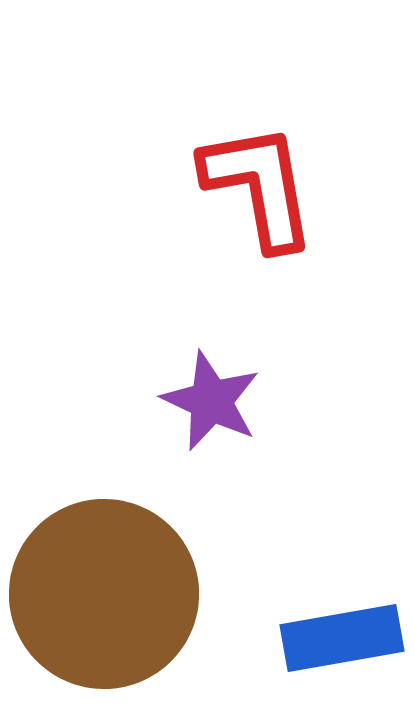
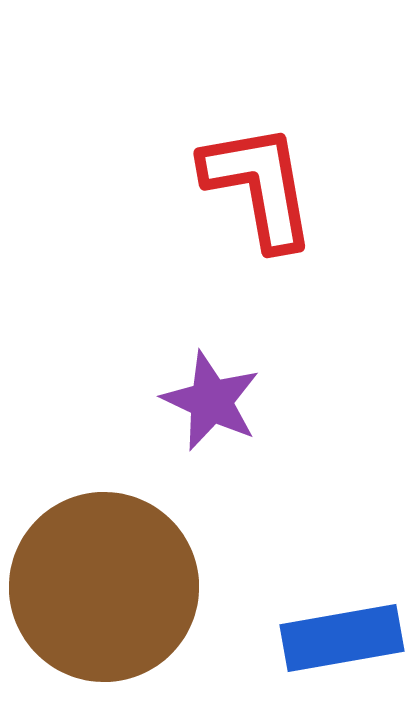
brown circle: moved 7 px up
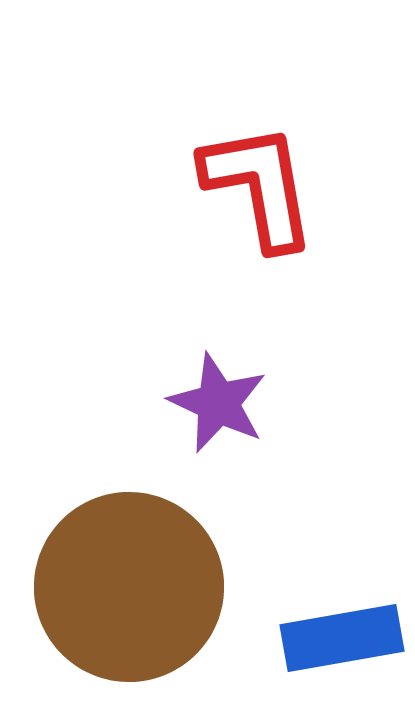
purple star: moved 7 px right, 2 px down
brown circle: moved 25 px right
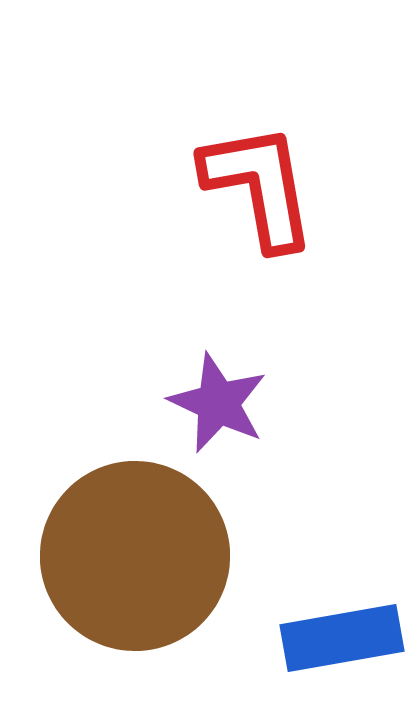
brown circle: moved 6 px right, 31 px up
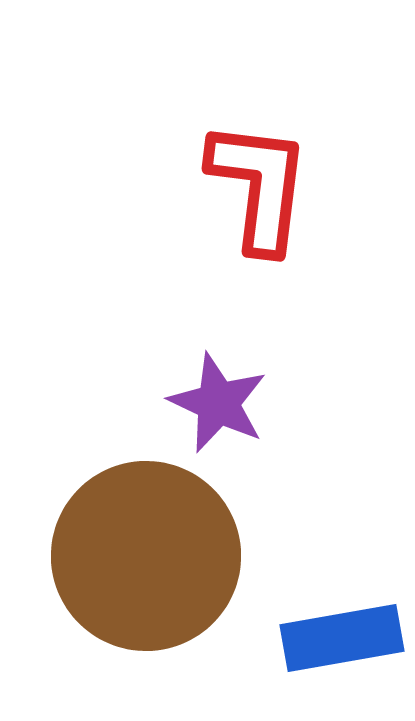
red L-shape: rotated 17 degrees clockwise
brown circle: moved 11 px right
